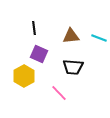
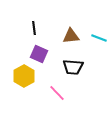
pink line: moved 2 px left
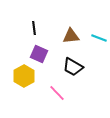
black trapezoid: rotated 25 degrees clockwise
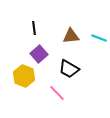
purple square: rotated 24 degrees clockwise
black trapezoid: moved 4 px left, 2 px down
yellow hexagon: rotated 10 degrees counterclockwise
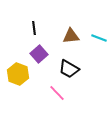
yellow hexagon: moved 6 px left, 2 px up
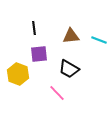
cyan line: moved 2 px down
purple square: rotated 36 degrees clockwise
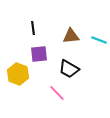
black line: moved 1 px left
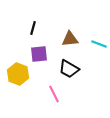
black line: rotated 24 degrees clockwise
brown triangle: moved 1 px left, 3 px down
cyan line: moved 4 px down
pink line: moved 3 px left, 1 px down; rotated 18 degrees clockwise
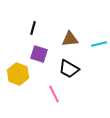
cyan line: rotated 35 degrees counterclockwise
purple square: rotated 24 degrees clockwise
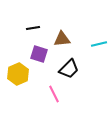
black line: rotated 64 degrees clockwise
brown triangle: moved 8 px left
black trapezoid: rotated 75 degrees counterclockwise
yellow hexagon: rotated 15 degrees clockwise
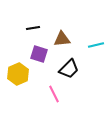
cyan line: moved 3 px left, 1 px down
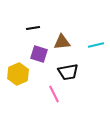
brown triangle: moved 3 px down
black trapezoid: moved 1 px left, 3 px down; rotated 35 degrees clockwise
